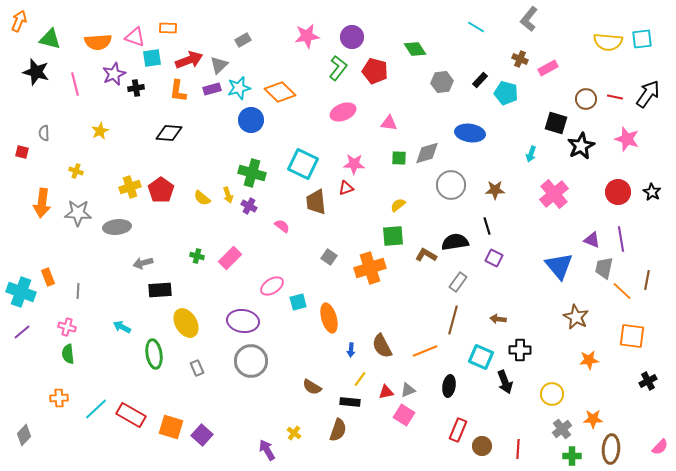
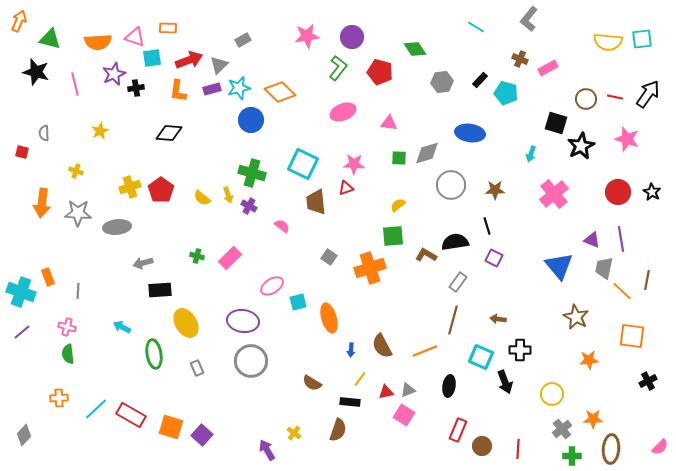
red pentagon at (375, 71): moved 5 px right, 1 px down
brown semicircle at (312, 387): moved 4 px up
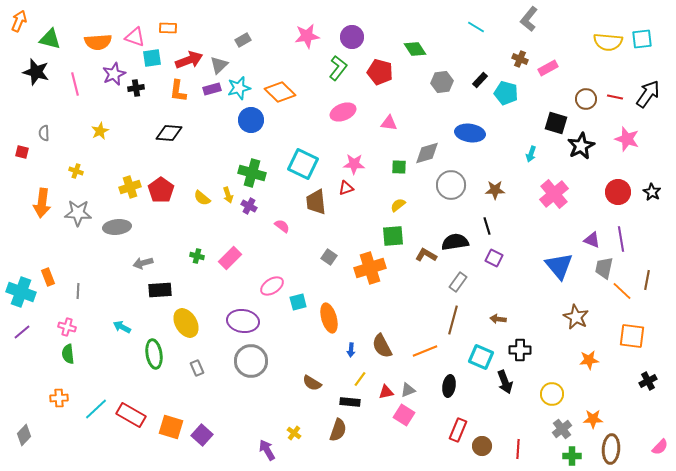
green square at (399, 158): moved 9 px down
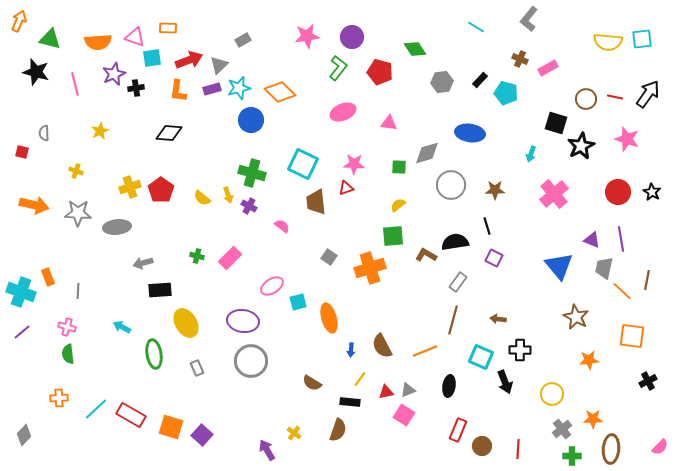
orange arrow at (42, 203): moved 8 px left, 2 px down; rotated 84 degrees counterclockwise
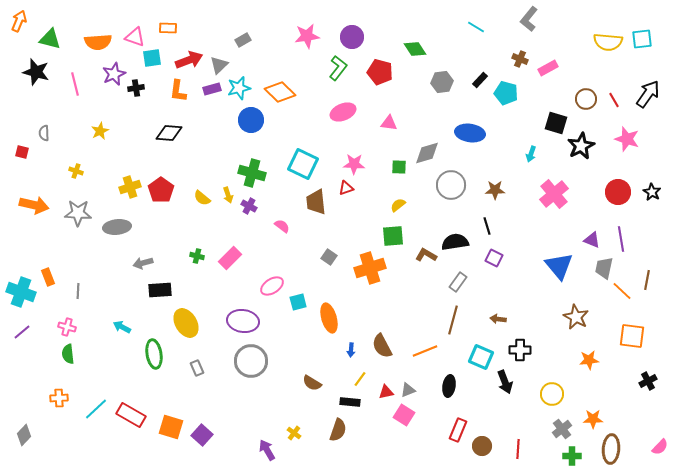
red line at (615, 97): moved 1 px left, 3 px down; rotated 49 degrees clockwise
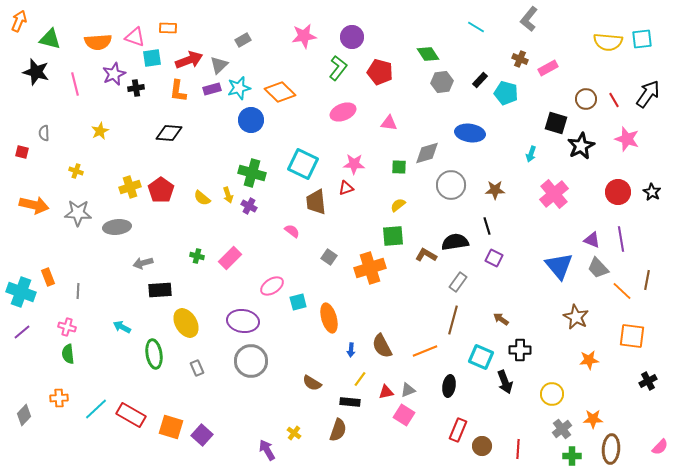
pink star at (307, 36): moved 3 px left
green diamond at (415, 49): moved 13 px right, 5 px down
pink semicircle at (282, 226): moved 10 px right, 5 px down
gray trapezoid at (604, 268): moved 6 px left; rotated 55 degrees counterclockwise
brown arrow at (498, 319): moved 3 px right; rotated 28 degrees clockwise
gray diamond at (24, 435): moved 20 px up
